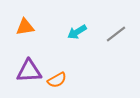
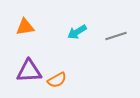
gray line: moved 2 px down; rotated 20 degrees clockwise
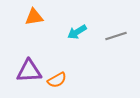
orange triangle: moved 9 px right, 10 px up
